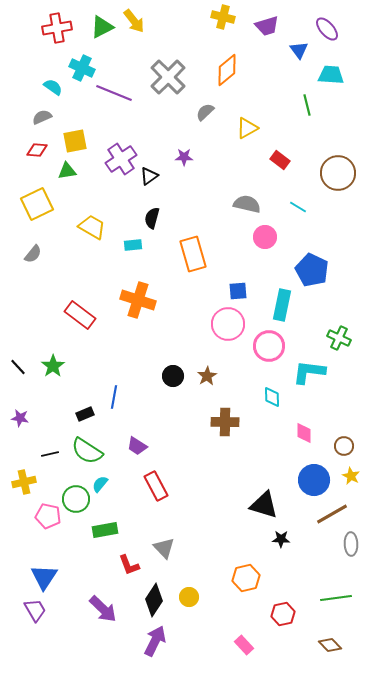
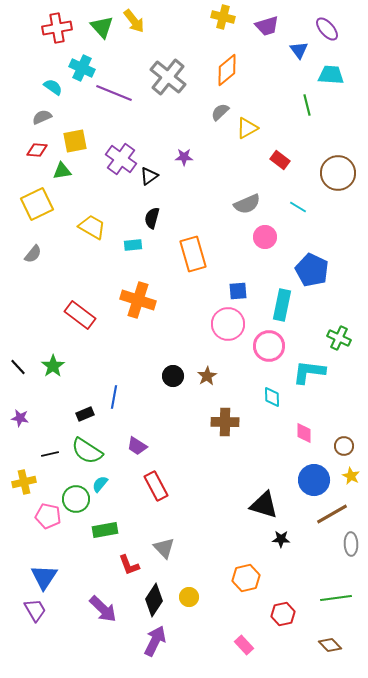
green triangle at (102, 27): rotated 45 degrees counterclockwise
gray cross at (168, 77): rotated 6 degrees counterclockwise
gray semicircle at (205, 112): moved 15 px right
purple cross at (121, 159): rotated 20 degrees counterclockwise
green triangle at (67, 171): moved 5 px left
gray semicircle at (247, 204): rotated 144 degrees clockwise
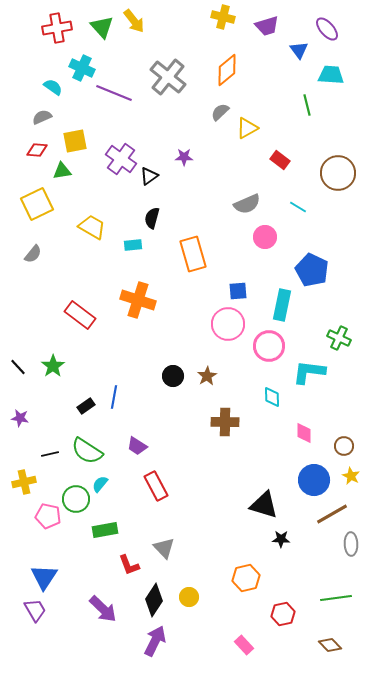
black rectangle at (85, 414): moved 1 px right, 8 px up; rotated 12 degrees counterclockwise
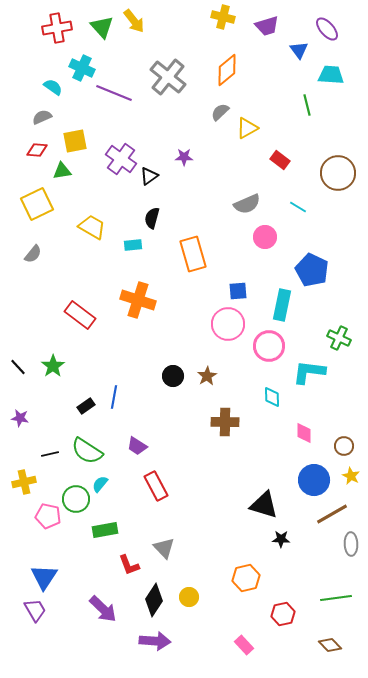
purple arrow at (155, 641): rotated 68 degrees clockwise
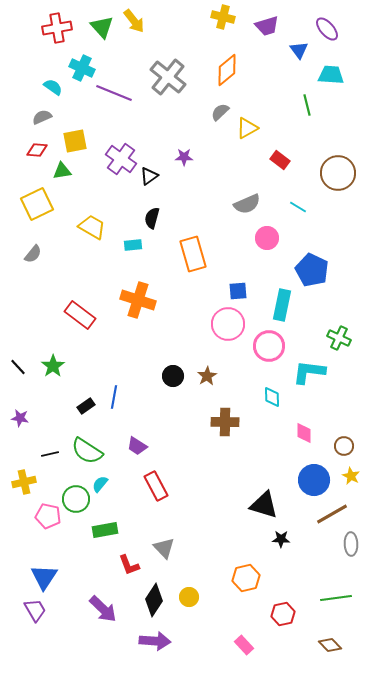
pink circle at (265, 237): moved 2 px right, 1 px down
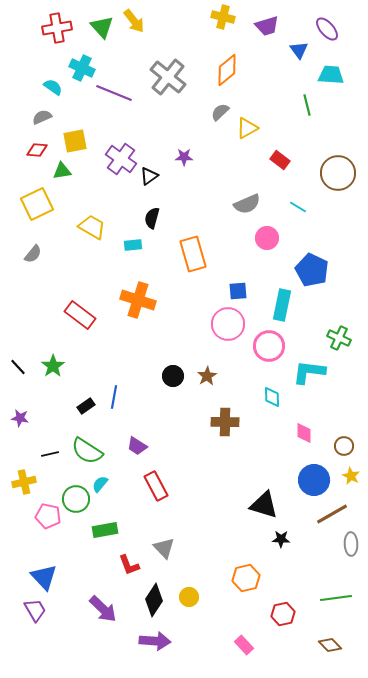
blue triangle at (44, 577): rotated 16 degrees counterclockwise
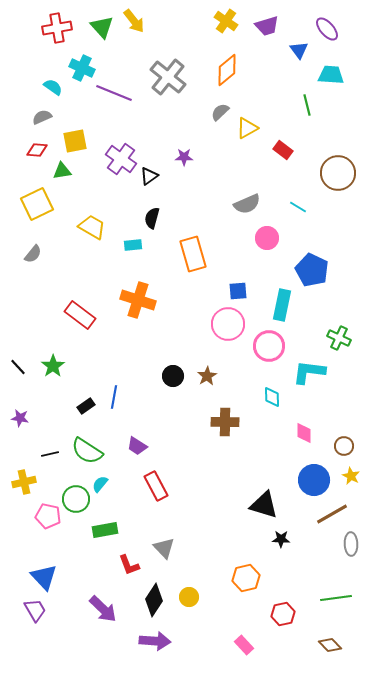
yellow cross at (223, 17): moved 3 px right, 4 px down; rotated 20 degrees clockwise
red rectangle at (280, 160): moved 3 px right, 10 px up
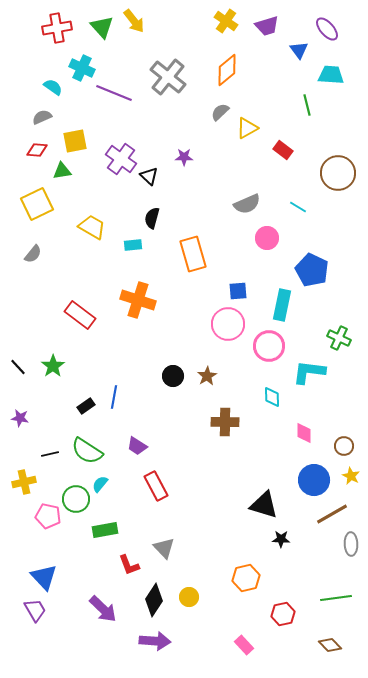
black triangle at (149, 176): rotated 42 degrees counterclockwise
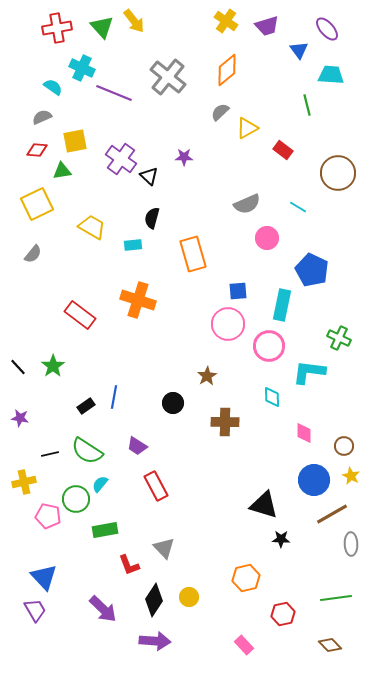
black circle at (173, 376): moved 27 px down
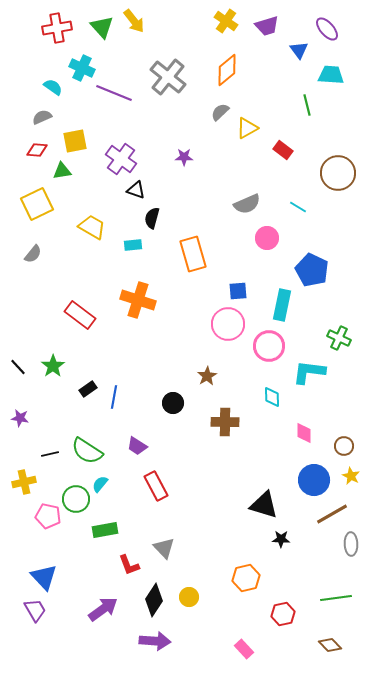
black triangle at (149, 176): moved 13 px left, 14 px down; rotated 24 degrees counterclockwise
black rectangle at (86, 406): moved 2 px right, 17 px up
purple arrow at (103, 609): rotated 80 degrees counterclockwise
pink rectangle at (244, 645): moved 4 px down
